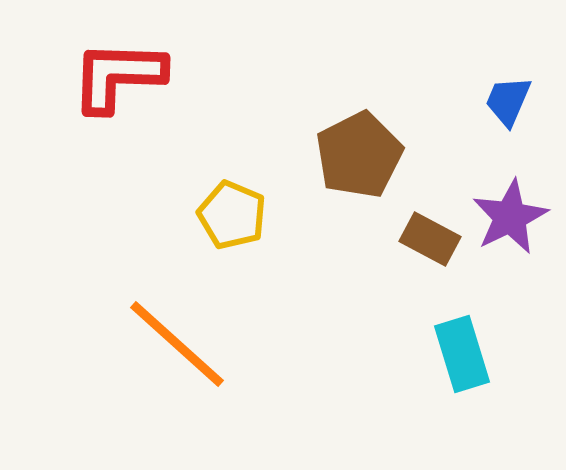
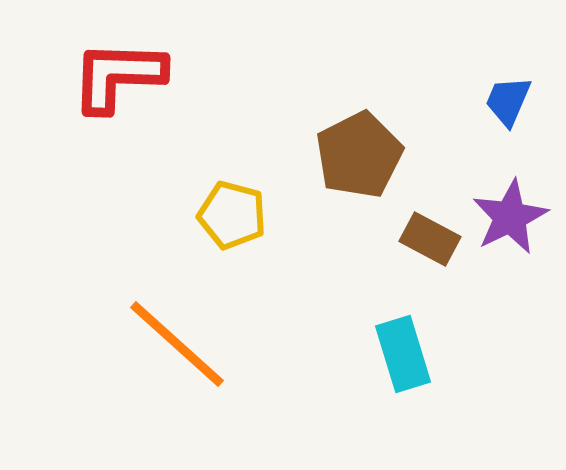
yellow pentagon: rotated 8 degrees counterclockwise
cyan rectangle: moved 59 px left
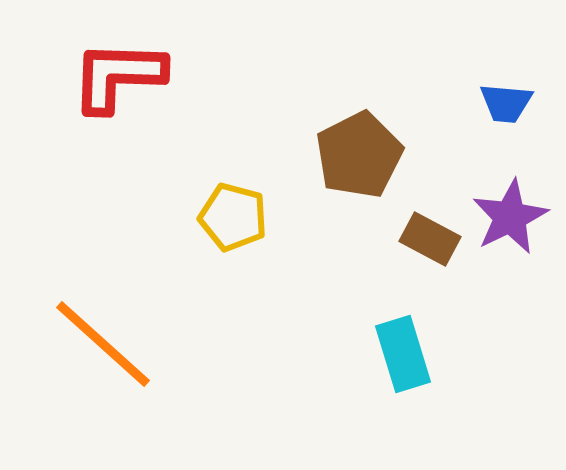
blue trapezoid: moved 2 px left, 2 px down; rotated 108 degrees counterclockwise
yellow pentagon: moved 1 px right, 2 px down
orange line: moved 74 px left
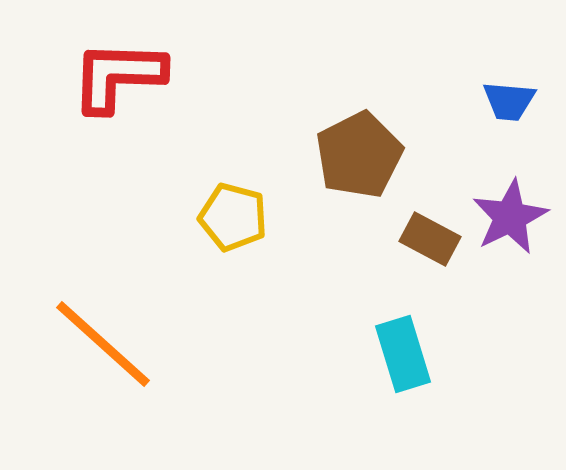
blue trapezoid: moved 3 px right, 2 px up
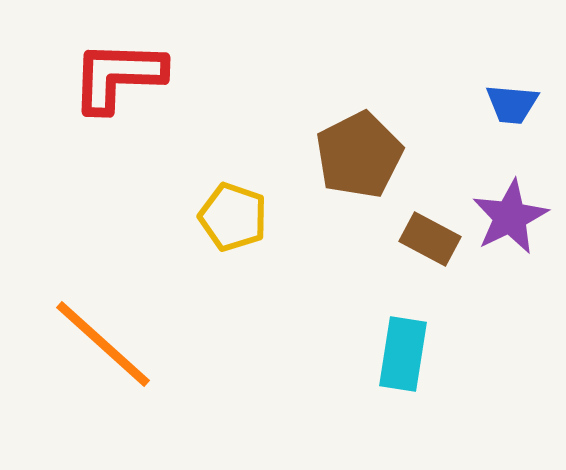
blue trapezoid: moved 3 px right, 3 px down
yellow pentagon: rotated 4 degrees clockwise
cyan rectangle: rotated 26 degrees clockwise
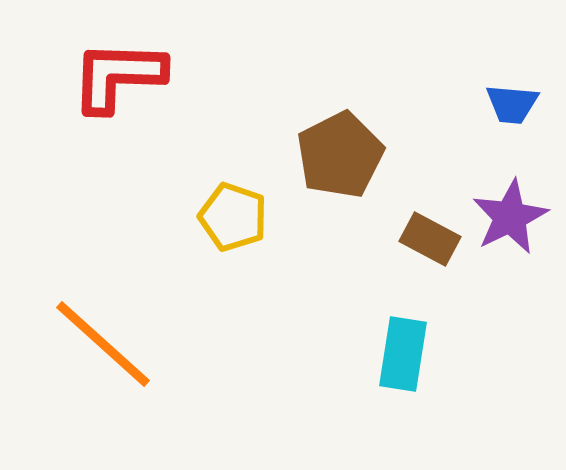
brown pentagon: moved 19 px left
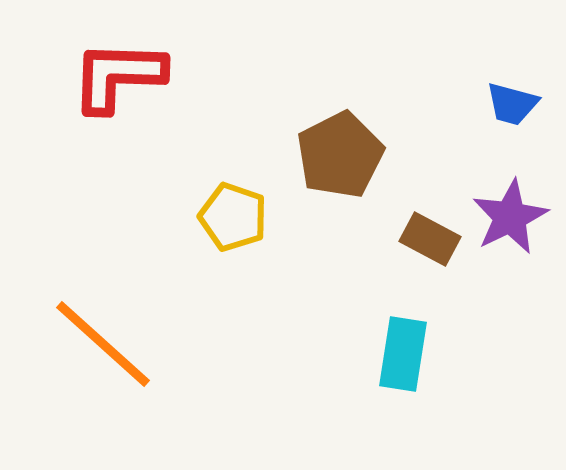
blue trapezoid: rotated 10 degrees clockwise
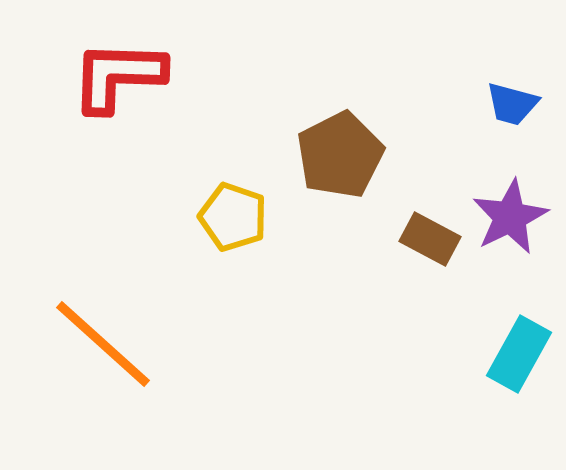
cyan rectangle: moved 116 px right; rotated 20 degrees clockwise
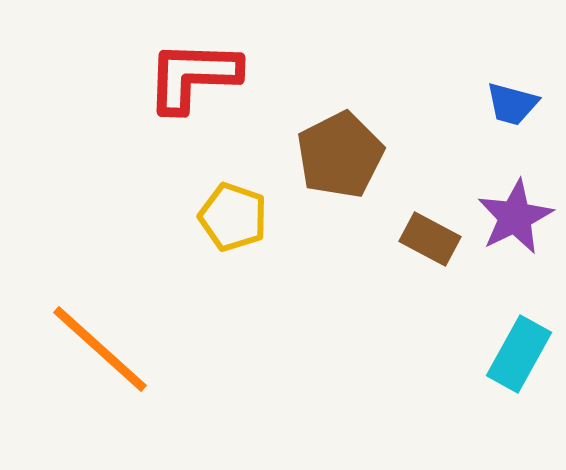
red L-shape: moved 75 px right
purple star: moved 5 px right
orange line: moved 3 px left, 5 px down
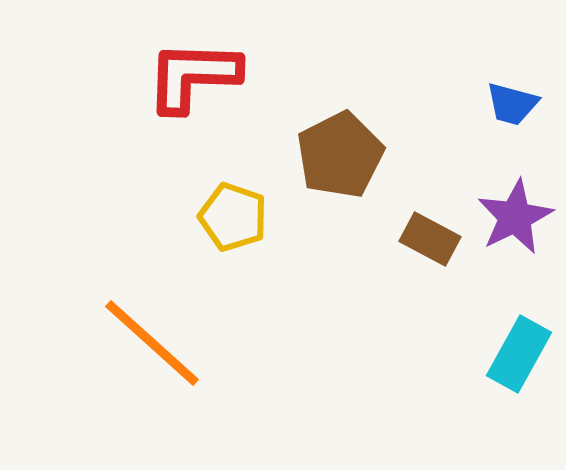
orange line: moved 52 px right, 6 px up
